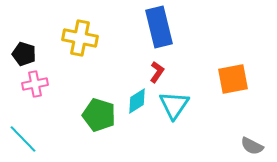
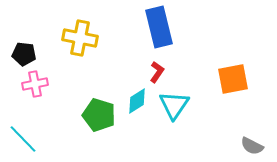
black pentagon: rotated 10 degrees counterclockwise
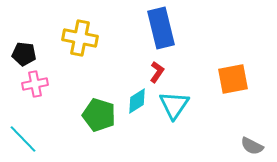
blue rectangle: moved 2 px right, 1 px down
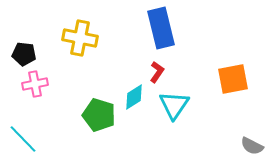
cyan diamond: moved 3 px left, 4 px up
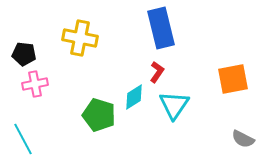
cyan line: rotated 16 degrees clockwise
gray semicircle: moved 9 px left, 7 px up
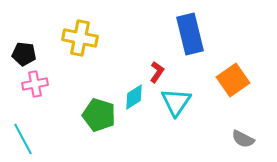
blue rectangle: moved 29 px right, 6 px down
orange square: moved 1 px down; rotated 24 degrees counterclockwise
cyan triangle: moved 2 px right, 3 px up
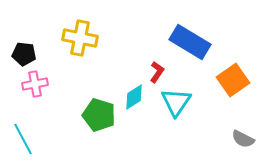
blue rectangle: moved 8 px down; rotated 45 degrees counterclockwise
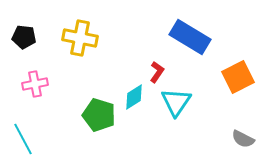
blue rectangle: moved 5 px up
black pentagon: moved 17 px up
orange square: moved 5 px right, 3 px up; rotated 8 degrees clockwise
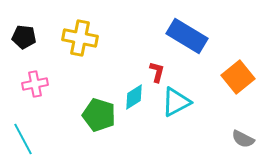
blue rectangle: moved 3 px left, 1 px up
red L-shape: rotated 20 degrees counterclockwise
orange square: rotated 12 degrees counterclockwise
cyan triangle: rotated 28 degrees clockwise
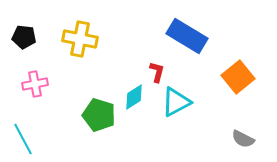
yellow cross: moved 1 px down
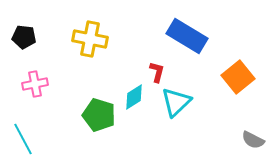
yellow cross: moved 10 px right
cyan triangle: rotated 16 degrees counterclockwise
gray semicircle: moved 10 px right, 1 px down
